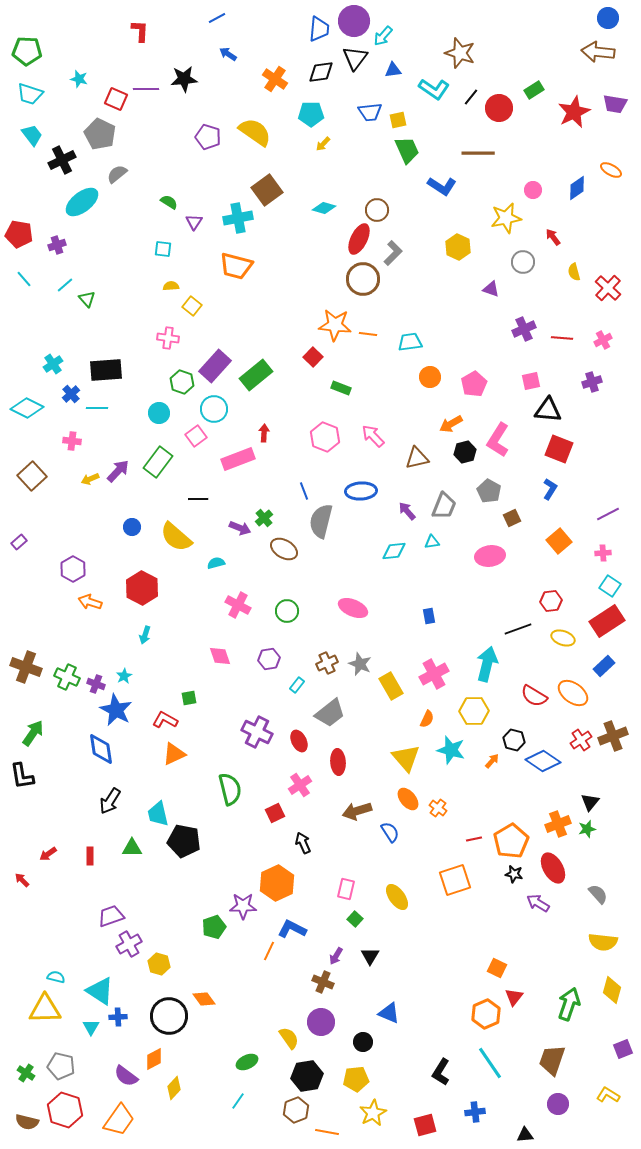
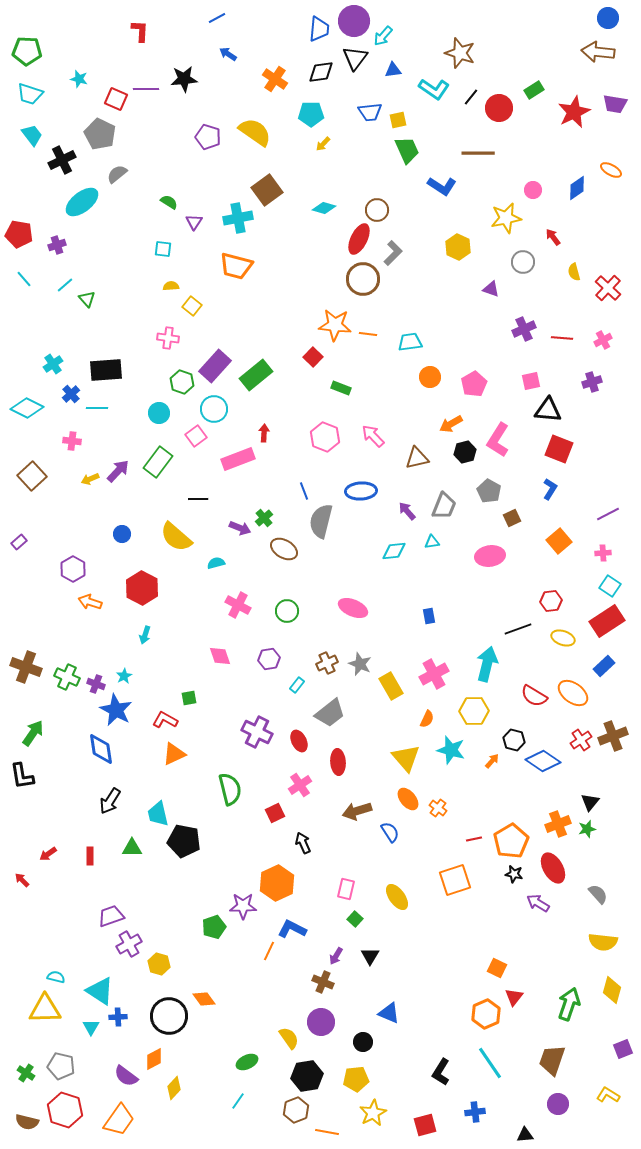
blue circle at (132, 527): moved 10 px left, 7 px down
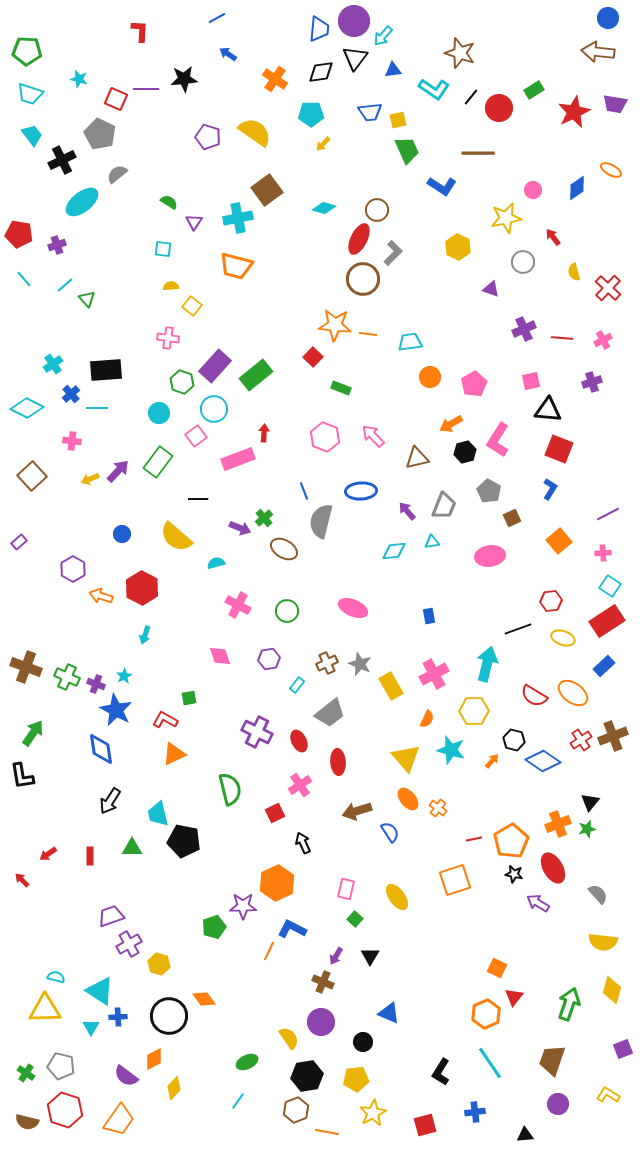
orange arrow at (90, 602): moved 11 px right, 6 px up
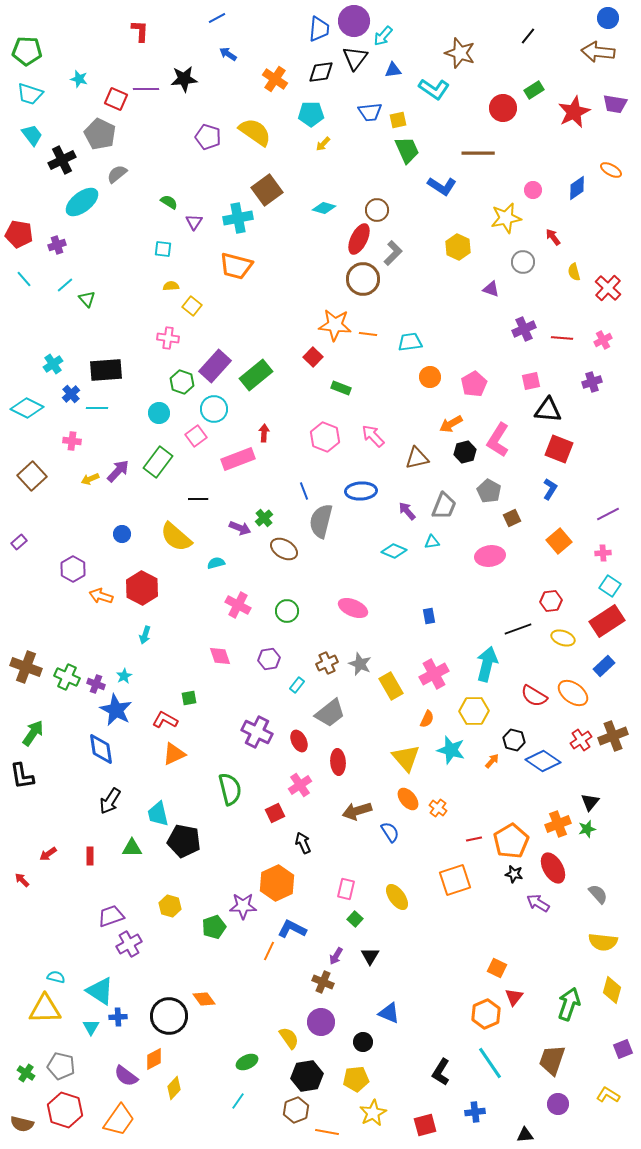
black line at (471, 97): moved 57 px right, 61 px up
red circle at (499, 108): moved 4 px right
cyan diamond at (394, 551): rotated 30 degrees clockwise
yellow hexagon at (159, 964): moved 11 px right, 58 px up
brown semicircle at (27, 1122): moved 5 px left, 2 px down
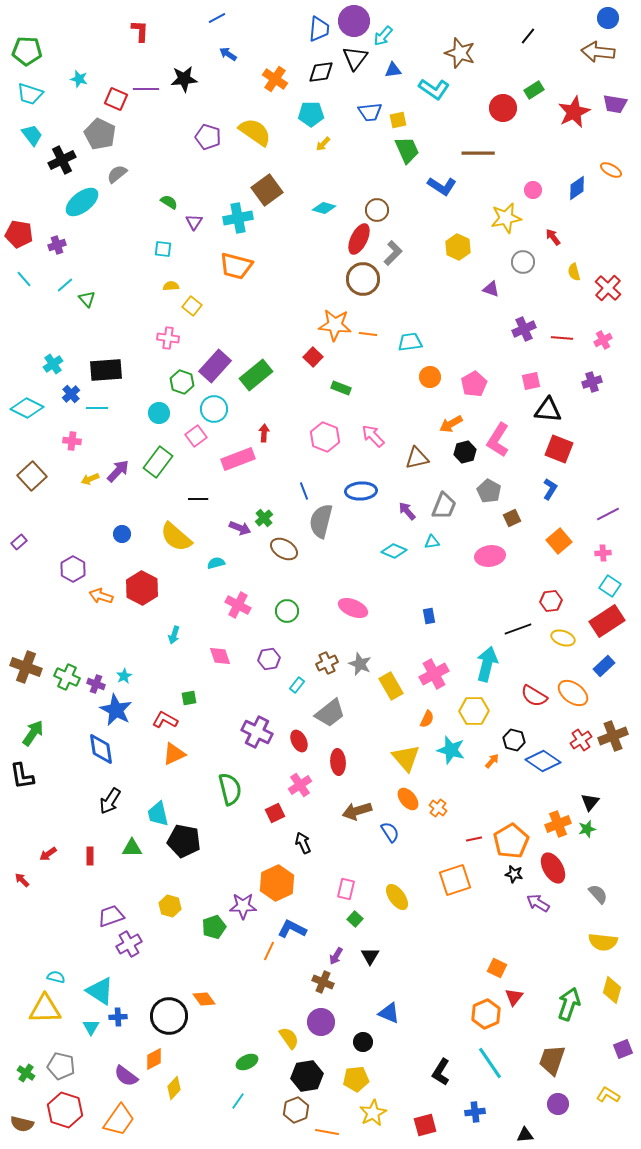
cyan arrow at (145, 635): moved 29 px right
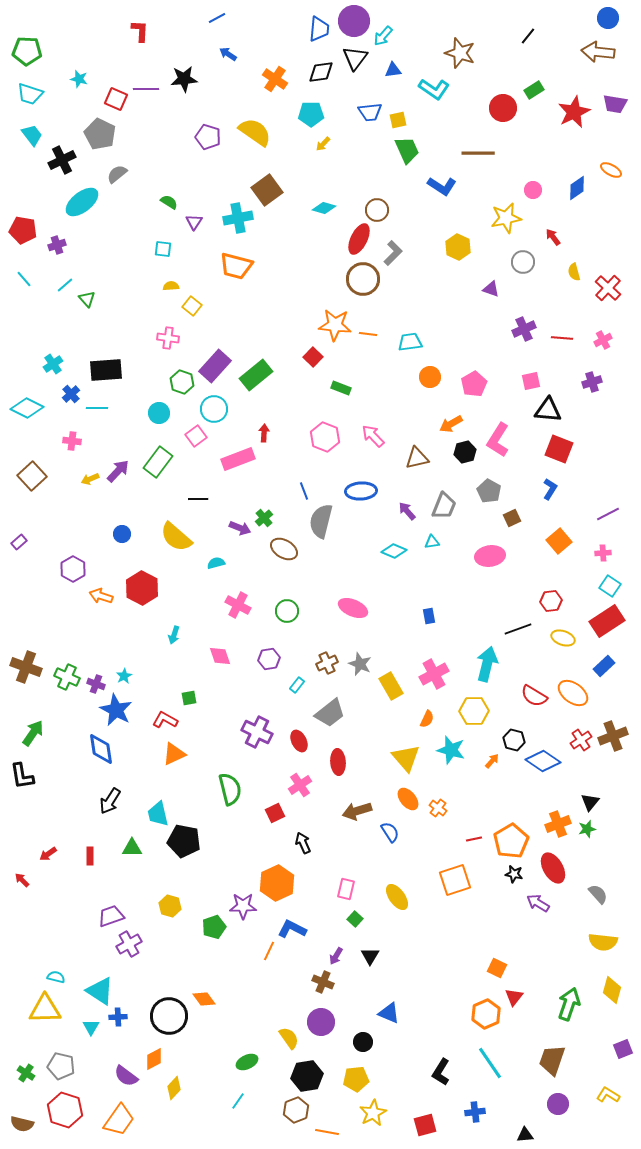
red pentagon at (19, 234): moved 4 px right, 4 px up
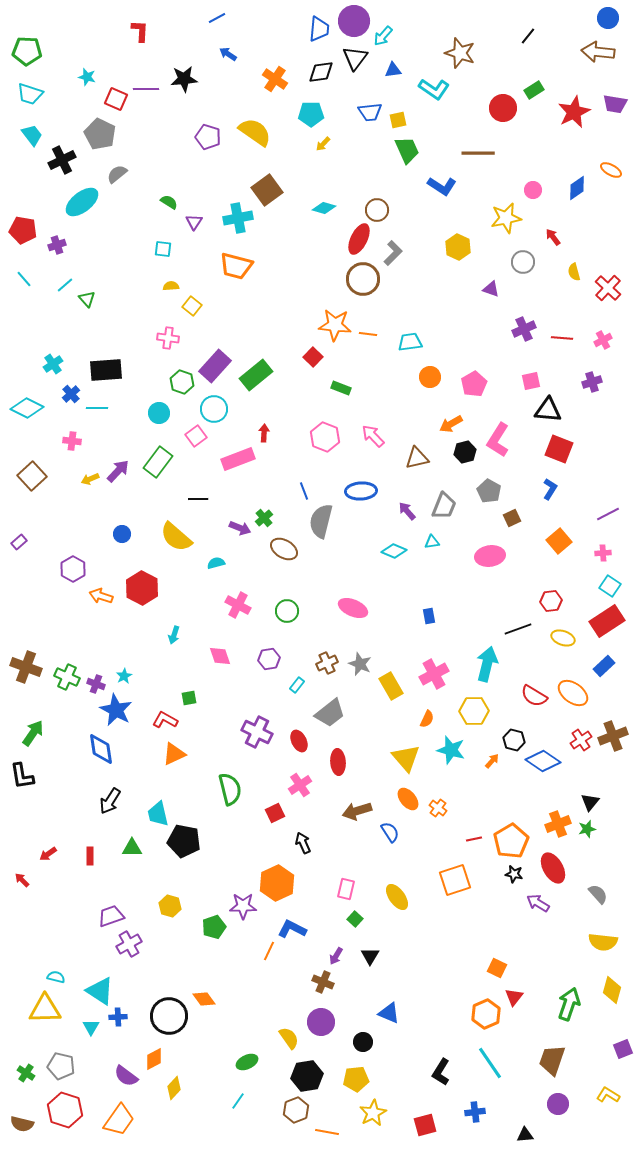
cyan star at (79, 79): moved 8 px right, 2 px up
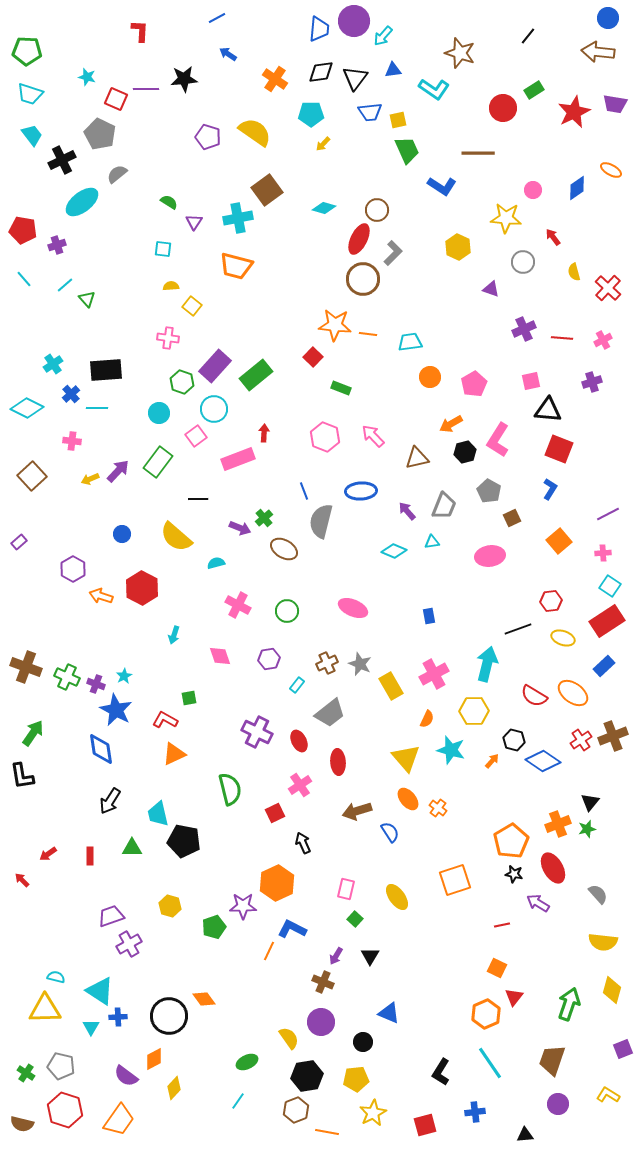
black triangle at (355, 58): moved 20 px down
yellow star at (506, 218): rotated 16 degrees clockwise
red line at (474, 839): moved 28 px right, 86 px down
